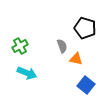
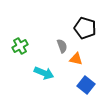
cyan arrow: moved 17 px right
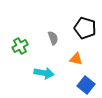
gray semicircle: moved 9 px left, 8 px up
cyan arrow: rotated 12 degrees counterclockwise
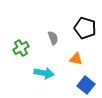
green cross: moved 1 px right, 2 px down
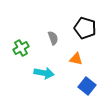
blue square: moved 1 px right, 1 px down
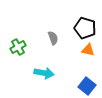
green cross: moved 3 px left, 1 px up
orange triangle: moved 12 px right, 9 px up
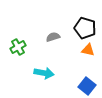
gray semicircle: moved 1 px up; rotated 88 degrees counterclockwise
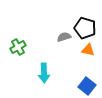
gray semicircle: moved 11 px right
cyan arrow: rotated 78 degrees clockwise
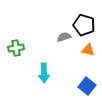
black pentagon: moved 1 px left, 3 px up
green cross: moved 2 px left, 1 px down; rotated 21 degrees clockwise
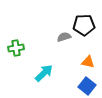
black pentagon: rotated 20 degrees counterclockwise
orange triangle: moved 12 px down
cyan arrow: rotated 132 degrees counterclockwise
